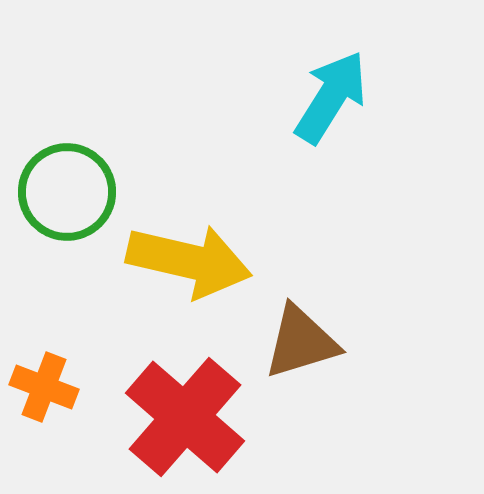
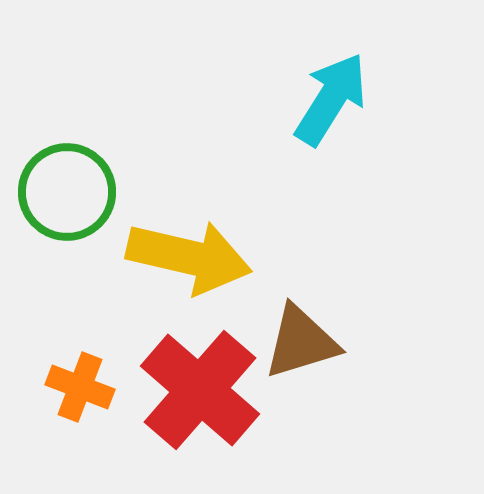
cyan arrow: moved 2 px down
yellow arrow: moved 4 px up
orange cross: moved 36 px right
red cross: moved 15 px right, 27 px up
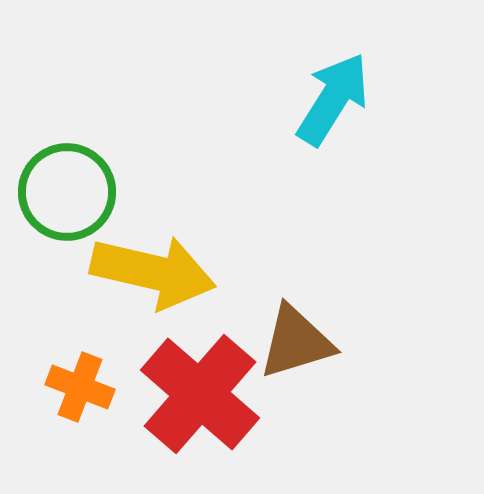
cyan arrow: moved 2 px right
yellow arrow: moved 36 px left, 15 px down
brown triangle: moved 5 px left
red cross: moved 4 px down
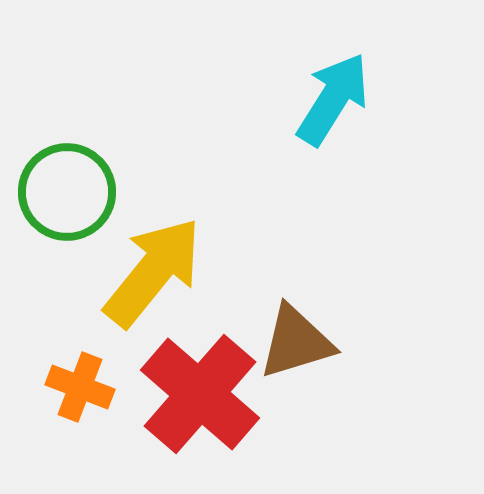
yellow arrow: rotated 64 degrees counterclockwise
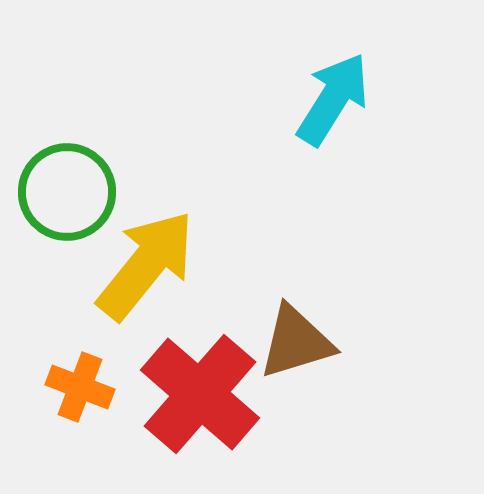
yellow arrow: moved 7 px left, 7 px up
